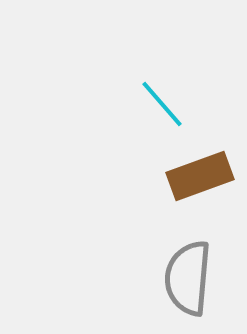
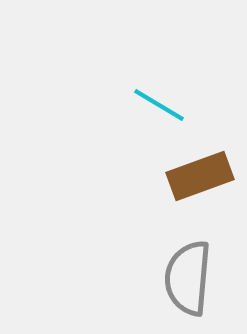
cyan line: moved 3 px left, 1 px down; rotated 18 degrees counterclockwise
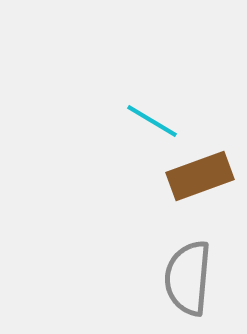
cyan line: moved 7 px left, 16 px down
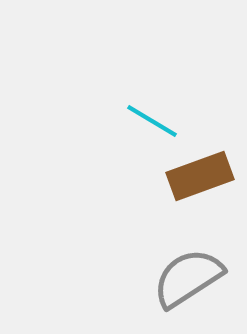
gray semicircle: rotated 52 degrees clockwise
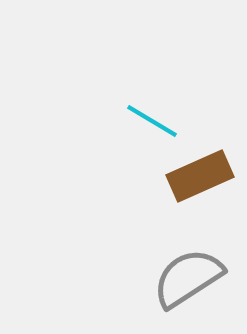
brown rectangle: rotated 4 degrees counterclockwise
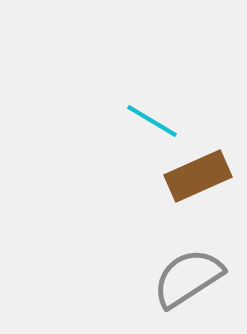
brown rectangle: moved 2 px left
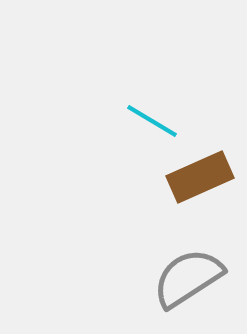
brown rectangle: moved 2 px right, 1 px down
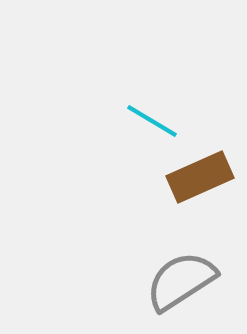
gray semicircle: moved 7 px left, 3 px down
